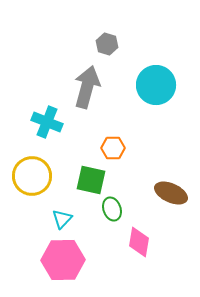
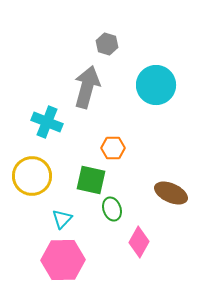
pink diamond: rotated 20 degrees clockwise
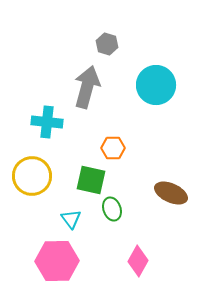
cyan cross: rotated 16 degrees counterclockwise
cyan triangle: moved 9 px right; rotated 20 degrees counterclockwise
pink diamond: moved 1 px left, 19 px down
pink hexagon: moved 6 px left, 1 px down
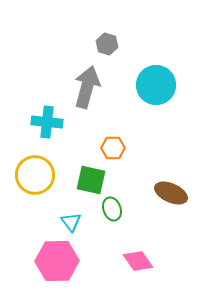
yellow circle: moved 3 px right, 1 px up
cyan triangle: moved 3 px down
pink diamond: rotated 64 degrees counterclockwise
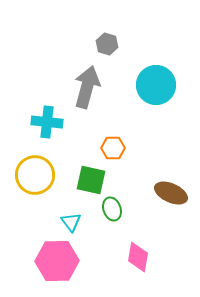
pink diamond: moved 4 px up; rotated 44 degrees clockwise
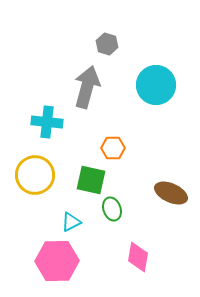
cyan triangle: rotated 40 degrees clockwise
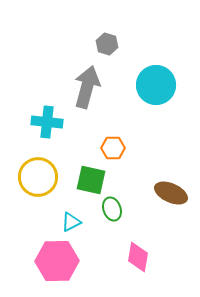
yellow circle: moved 3 px right, 2 px down
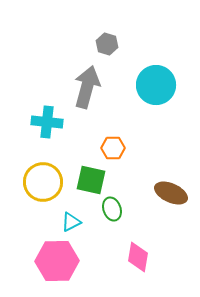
yellow circle: moved 5 px right, 5 px down
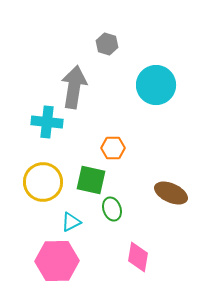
gray arrow: moved 13 px left; rotated 6 degrees counterclockwise
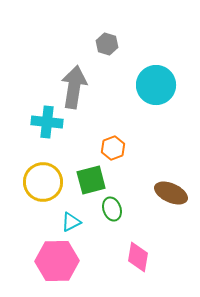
orange hexagon: rotated 20 degrees counterclockwise
green square: rotated 28 degrees counterclockwise
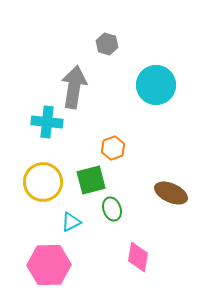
pink hexagon: moved 8 px left, 4 px down
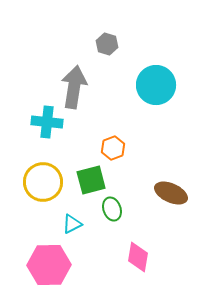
cyan triangle: moved 1 px right, 2 px down
